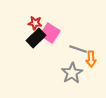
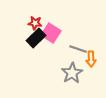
pink square: moved 1 px right
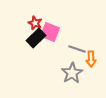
red star: rotated 16 degrees clockwise
pink square: moved 1 px left, 1 px up; rotated 12 degrees counterclockwise
gray line: moved 1 px left
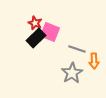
orange arrow: moved 3 px right, 2 px down
